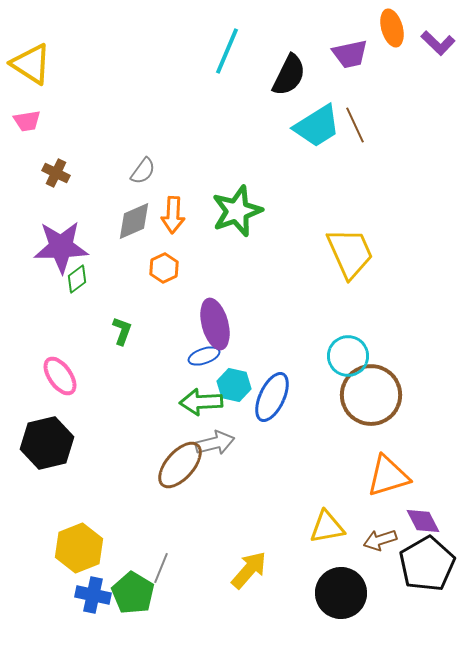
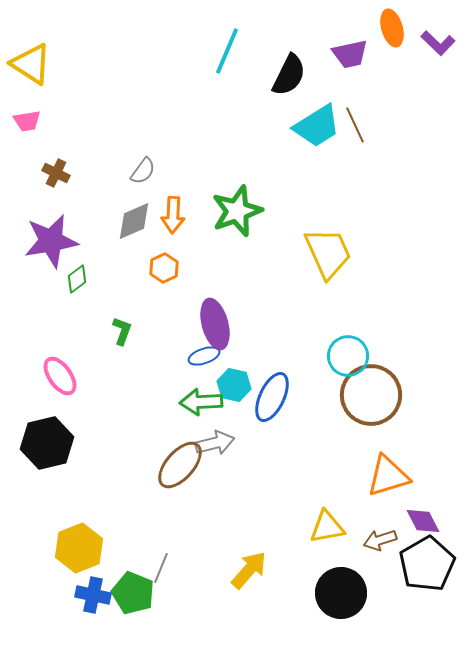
purple star at (61, 247): moved 10 px left, 6 px up; rotated 8 degrees counterclockwise
yellow trapezoid at (350, 253): moved 22 px left
green pentagon at (133, 593): rotated 9 degrees counterclockwise
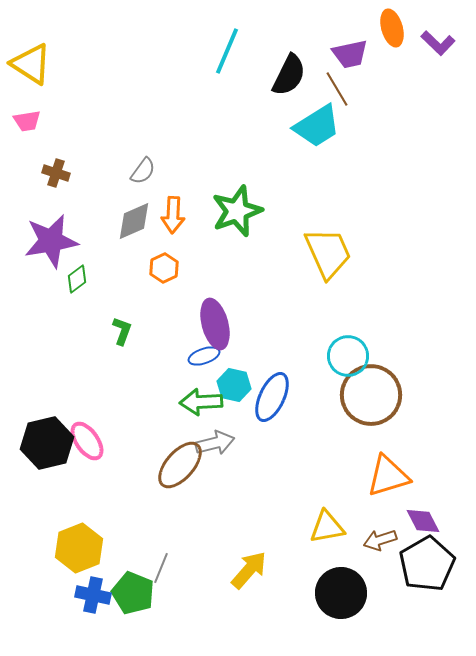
brown line at (355, 125): moved 18 px left, 36 px up; rotated 6 degrees counterclockwise
brown cross at (56, 173): rotated 8 degrees counterclockwise
pink ellipse at (60, 376): moved 27 px right, 65 px down
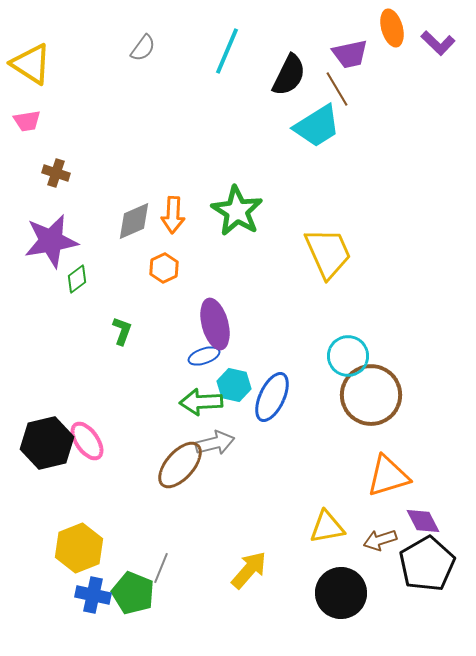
gray semicircle at (143, 171): moved 123 px up
green star at (237, 211): rotated 21 degrees counterclockwise
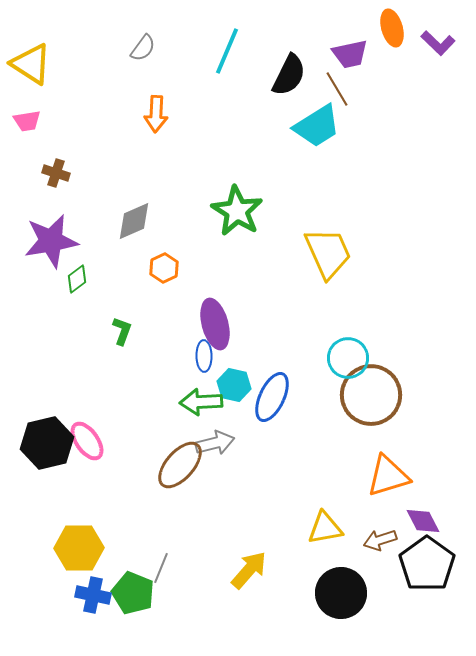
orange arrow at (173, 215): moved 17 px left, 101 px up
blue ellipse at (204, 356): rotated 72 degrees counterclockwise
cyan circle at (348, 356): moved 2 px down
yellow triangle at (327, 527): moved 2 px left, 1 px down
yellow hexagon at (79, 548): rotated 21 degrees clockwise
black pentagon at (427, 564): rotated 6 degrees counterclockwise
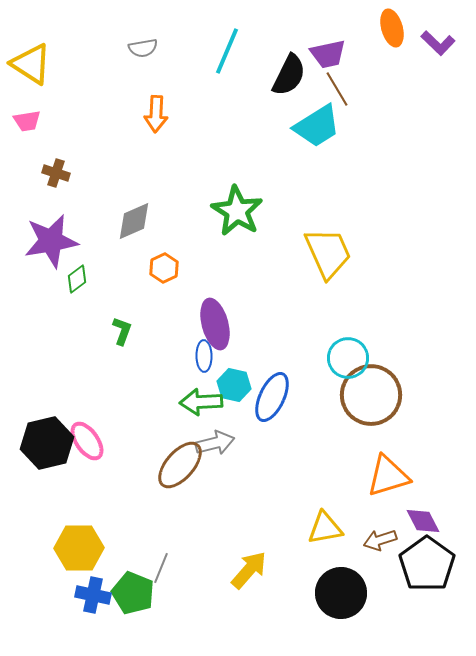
gray semicircle at (143, 48): rotated 44 degrees clockwise
purple trapezoid at (350, 54): moved 22 px left
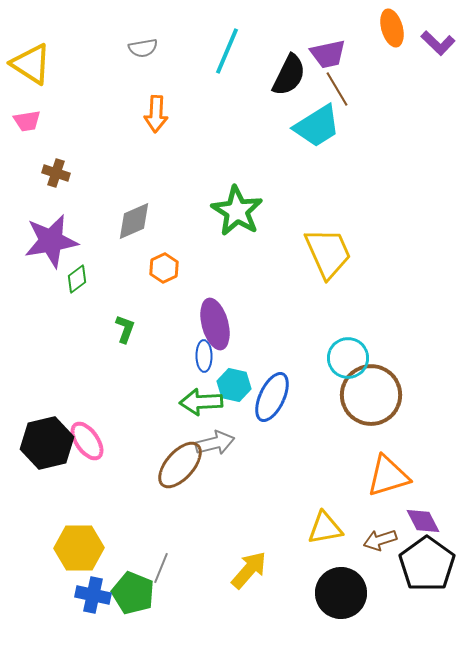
green L-shape at (122, 331): moved 3 px right, 2 px up
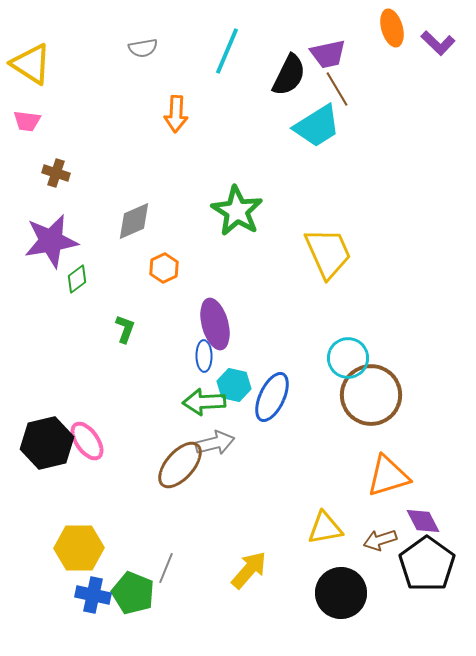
orange arrow at (156, 114): moved 20 px right
pink trapezoid at (27, 121): rotated 16 degrees clockwise
green arrow at (201, 402): moved 3 px right
gray line at (161, 568): moved 5 px right
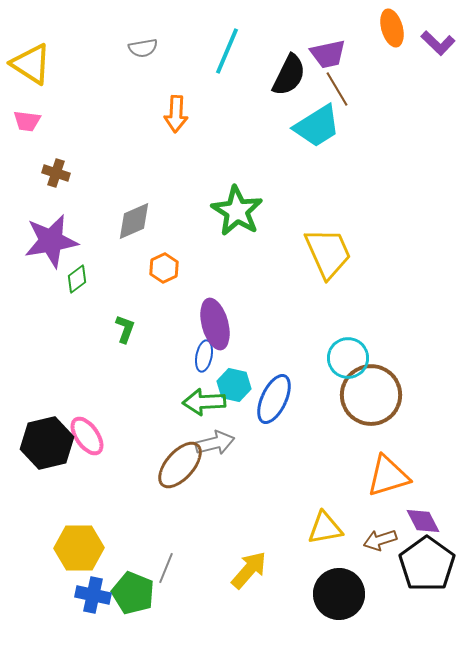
blue ellipse at (204, 356): rotated 12 degrees clockwise
blue ellipse at (272, 397): moved 2 px right, 2 px down
pink ellipse at (87, 441): moved 5 px up
black circle at (341, 593): moved 2 px left, 1 px down
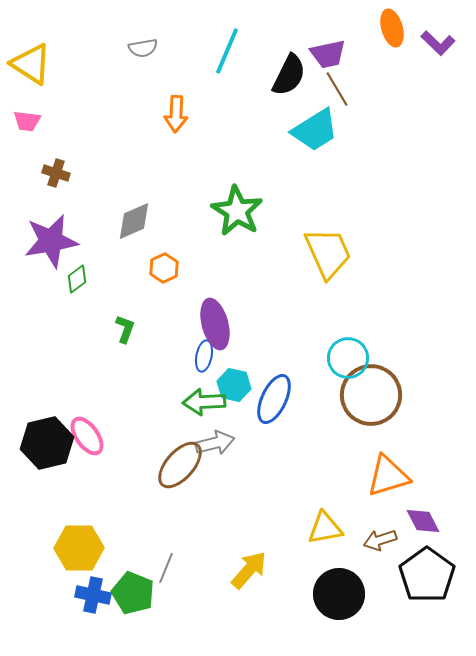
cyan trapezoid at (317, 126): moved 2 px left, 4 px down
black pentagon at (427, 564): moved 11 px down
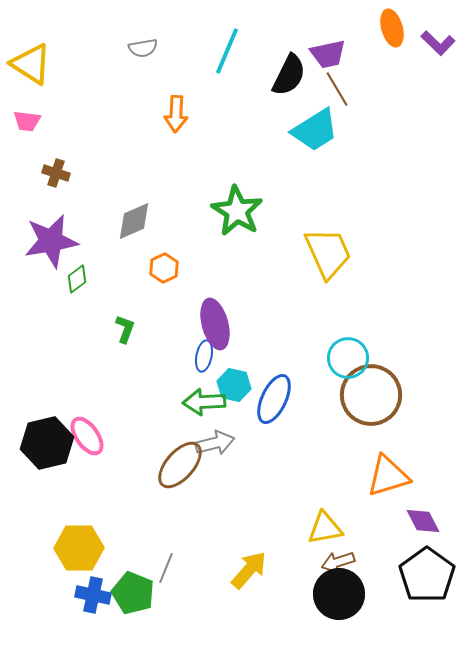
brown arrow at (380, 540): moved 42 px left, 22 px down
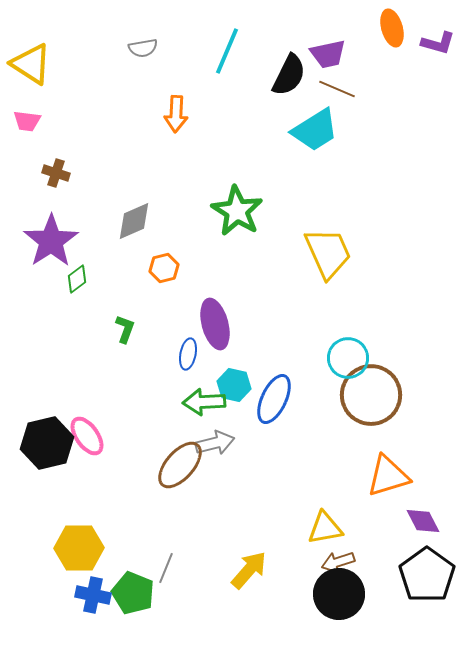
purple L-shape at (438, 43): rotated 28 degrees counterclockwise
brown line at (337, 89): rotated 36 degrees counterclockwise
purple star at (51, 241): rotated 24 degrees counterclockwise
orange hexagon at (164, 268): rotated 12 degrees clockwise
blue ellipse at (204, 356): moved 16 px left, 2 px up
